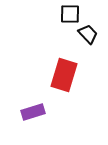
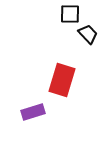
red rectangle: moved 2 px left, 5 px down
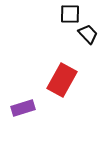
red rectangle: rotated 12 degrees clockwise
purple rectangle: moved 10 px left, 4 px up
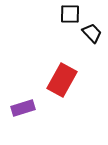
black trapezoid: moved 4 px right, 1 px up
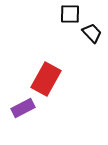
red rectangle: moved 16 px left, 1 px up
purple rectangle: rotated 10 degrees counterclockwise
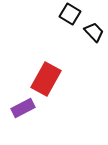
black square: rotated 30 degrees clockwise
black trapezoid: moved 2 px right, 1 px up
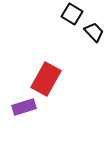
black square: moved 2 px right
purple rectangle: moved 1 px right, 1 px up; rotated 10 degrees clockwise
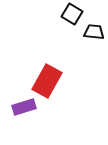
black trapezoid: rotated 40 degrees counterclockwise
red rectangle: moved 1 px right, 2 px down
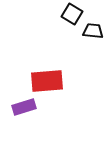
black trapezoid: moved 1 px left, 1 px up
red rectangle: rotated 56 degrees clockwise
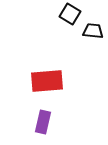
black square: moved 2 px left
purple rectangle: moved 19 px right, 15 px down; rotated 60 degrees counterclockwise
